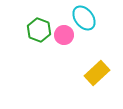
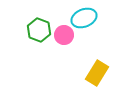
cyan ellipse: rotated 75 degrees counterclockwise
yellow rectangle: rotated 15 degrees counterclockwise
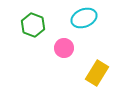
green hexagon: moved 6 px left, 5 px up
pink circle: moved 13 px down
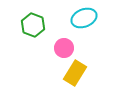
yellow rectangle: moved 22 px left
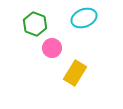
green hexagon: moved 2 px right, 1 px up
pink circle: moved 12 px left
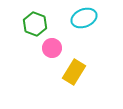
yellow rectangle: moved 1 px left, 1 px up
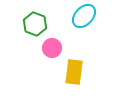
cyan ellipse: moved 2 px up; rotated 25 degrees counterclockwise
yellow rectangle: rotated 25 degrees counterclockwise
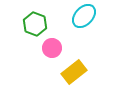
yellow rectangle: rotated 45 degrees clockwise
